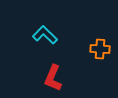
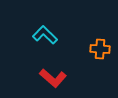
red L-shape: rotated 72 degrees counterclockwise
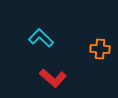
cyan L-shape: moved 4 px left, 3 px down
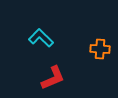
red L-shape: rotated 64 degrees counterclockwise
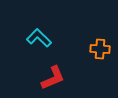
cyan L-shape: moved 2 px left
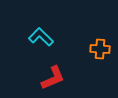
cyan L-shape: moved 2 px right, 1 px up
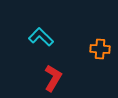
red L-shape: rotated 36 degrees counterclockwise
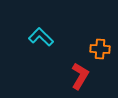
red L-shape: moved 27 px right, 2 px up
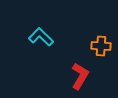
orange cross: moved 1 px right, 3 px up
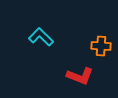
red L-shape: rotated 80 degrees clockwise
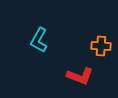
cyan L-shape: moved 2 px left, 3 px down; rotated 105 degrees counterclockwise
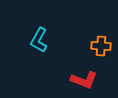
red L-shape: moved 4 px right, 4 px down
